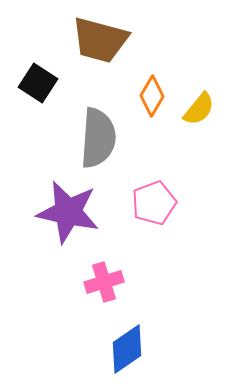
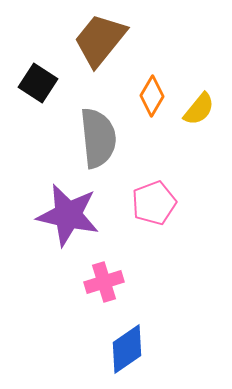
brown trapezoid: rotated 114 degrees clockwise
gray semicircle: rotated 10 degrees counterclockwise
purple star: moved 3 px down
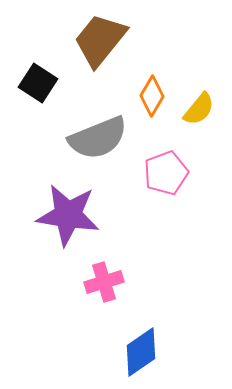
gray semicircle: rotated 74 degrees clockwise
pink pentagon: moved 12 px right, 30 px up
purple star: rotated 4 degrees counterclockwise
blue diamond: moved 14 px right, 3 px down
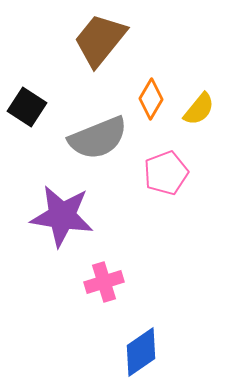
black square: moved 11 px left, 24 px down
orange diamond: moved 1 px left, 3 px down
purple star: moved 6 px left, 1 px down
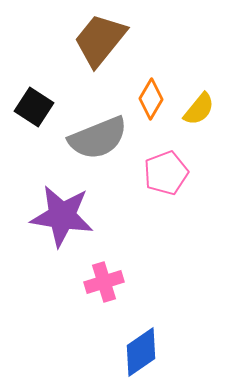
black square: moved 7 px right
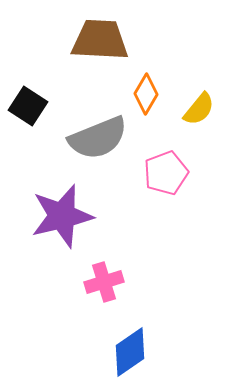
brown trapezoid: rotated 54 degrees clockwise
orange diamond: moved 5 px left, 5 px up
black square: moved 6 px left, 1 px up
purple star: rotated 22 degrees counterclockwise
blue diamond: moved 11 px left
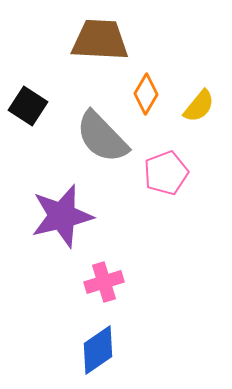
yellow semicircle: moved 3 px up
gray semicircle: moved 4 px right, 1 px up; rotated 68 degrees clockwise
blue diamond: moved 32 px left, 2 px up
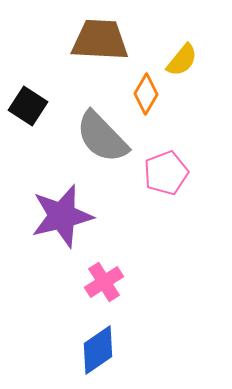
yellow semicircle: moved 17 px left, 46 px up
pink cross: rotated 15 degrees counterclockwise
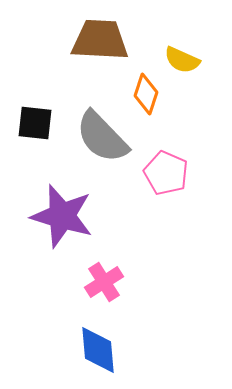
yellow semicircle: rotated 75 degrees clockwise
orange diamond: rotated 12 degrees counterclockwise
black square: moved 7 px right, 17 px down; rotated 27 degrees counterclockwise
pink pentagon: rotated 27 degrees counterclockwise
purple star: rotated 30 degrees clockwise
blue diamond: rotated 60 degrees counterclockwise
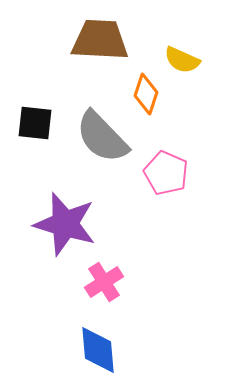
purple star: moved 3 px right, 8 px down
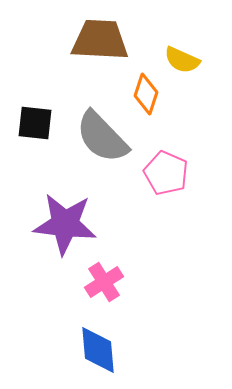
purple star: rotated 10 degrees counterclockwise
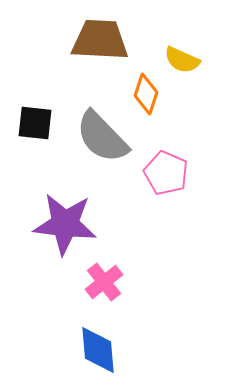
pink cross: rotated 6 degrees counterclockwise
